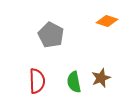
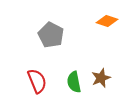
red semicircle: rotated 20 degrees counterclockwise
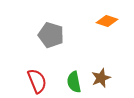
gray pentagon: rotated 10 degrees counterclockwise
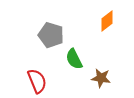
orange diamond: rotated 55 degrees counterclockwise
brown star: rotated 30 degrees clockwise
green semicircle: moved 23 px up; rotated 15 degrees counterclockwise
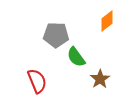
gray pentagon: moved 5 px right; rotated 15 degrees counterclockwise
green semicircle: moved 2 px right, 2 px up; rotated 10 degrees counterclockwise
brown star: moved 1 px left, 1 px down; rotated 30 degrees clockwise
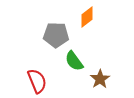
orange diamond: moved 20 px left, 4 px up
green semicircle: moved 2 px left, 4 px down
